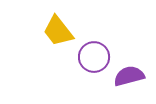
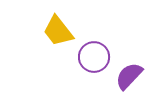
purple semicircle: rotated 32 degrees counterclockwise
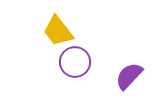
purple circle: moved 19 px left, 5 px down
